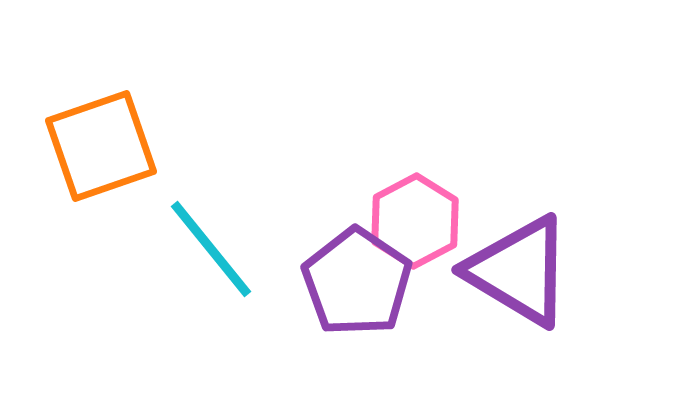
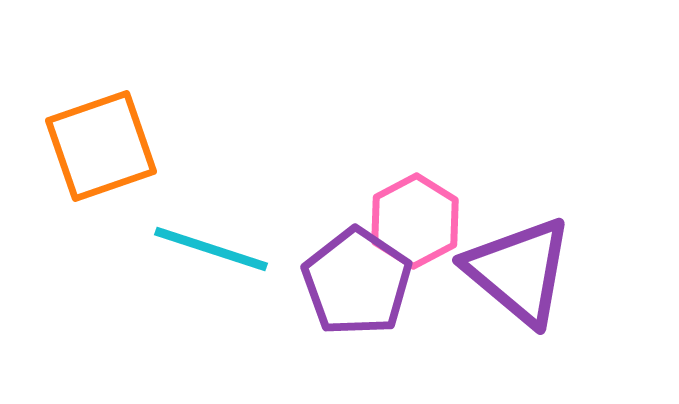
cyan line: rotated 33 degrees counterclockwise
purple triangle: rotated 9 degrees clockwise
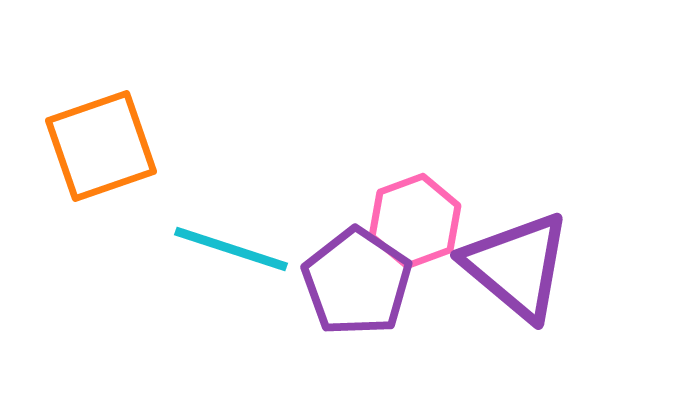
pink hexagon: rotated 8 degrees clockwise
cyan line: moved 20 px right
purple triangle: moved 2 px left, 5 px up
